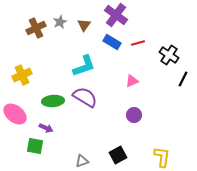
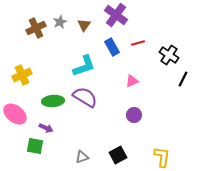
blue rectangle: moved 5 px down; rotated 30 degrees clockwise
gray triangle: moved 4 px up
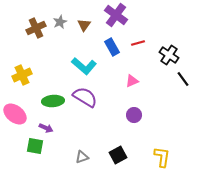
cyan L-shape: rotated 60 degrees clockwise
black line: rotated 63 degrees counterclockwise
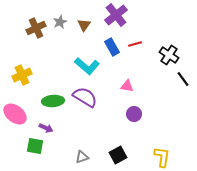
purple cross: rotated 15 degrees clockwise
red line: moved 3 px left, 1 px down
cyan L-shape: moved 3 px right
pink triangle: moved 5 px left, 5 px down; rotated 32 degrees clockwise
purple circle: moved 1 px up
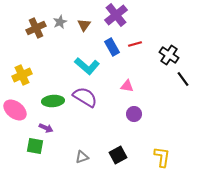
pink ellipse: moved 4 px up
